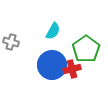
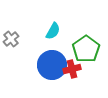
gray cross: moved 3 px up; rotated 35 degrees clockwise
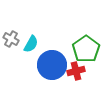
cyan semicircle: moved 22 px left, 13 px down
gray cross: rotated 21 degrees counterclockwise
red cross: moved 4 px right, 2 px down
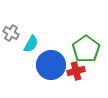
gray cross: moved 6 px up
blue circle: moved 1 px left
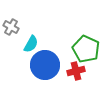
gray cross: moved 6 px up
green pentagon: rotated 12 degrees counterclockwise
blue circle: moved 6 px left
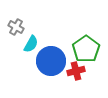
gray cross: moved 5 px right
green pentagon: rotated 12 degrees clockwise
blue circle: moved 6 px right, 4 px up
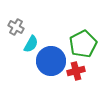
green pentagon: moved 3 px left, 5 px up; rotated 8 degrees clockwise
